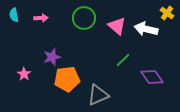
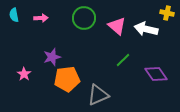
yellow cross: rotated 24 degrees counterclockwise
purple diamond: moved 4 px right, 3 px up
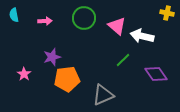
pink arrow: moved 4 px right, 3 px down
white arrow: moved 4 px left, 7 px down
gray triangle: moved 5 px right
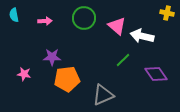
purple star: rotated 18 degrees clockwise
pink star: rotated 24 degrees counterclockwise
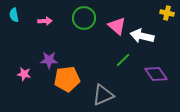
purple star: moved 3 px left, 3 px down
